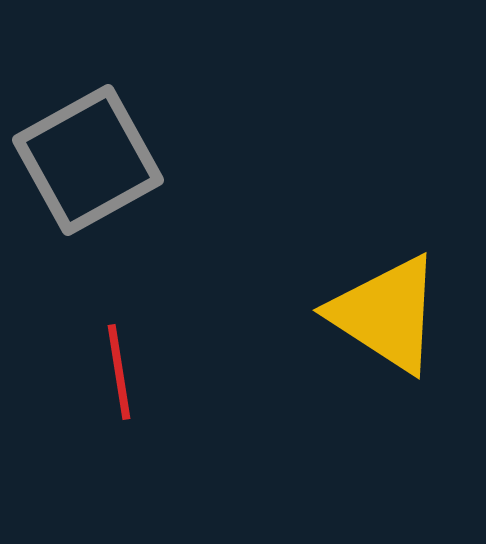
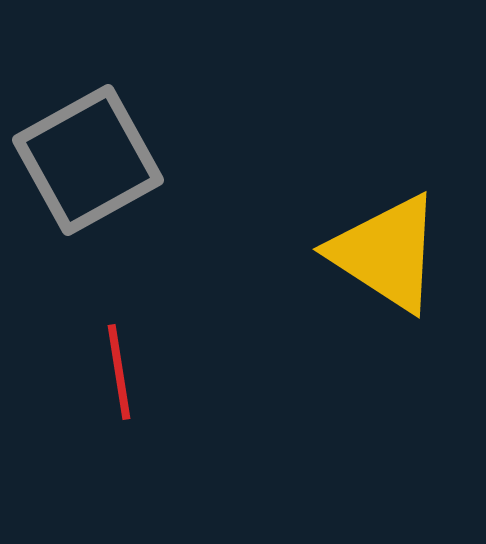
yellow triangle: moved 61 px up
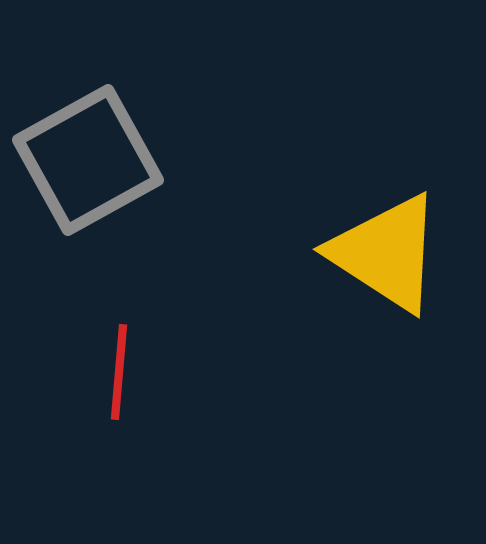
red line: rotated 14 degrees clockwise
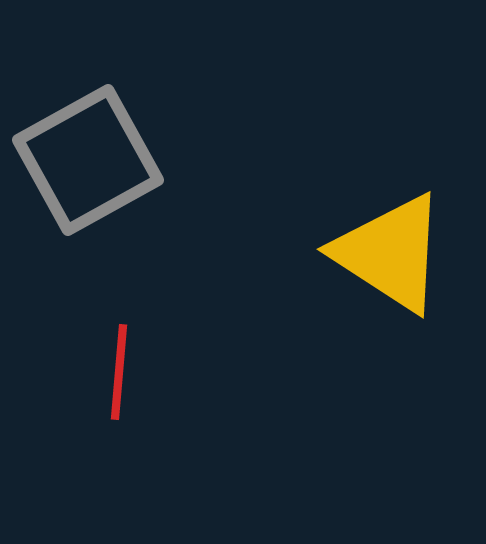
yellow triangle: moved 4 px right
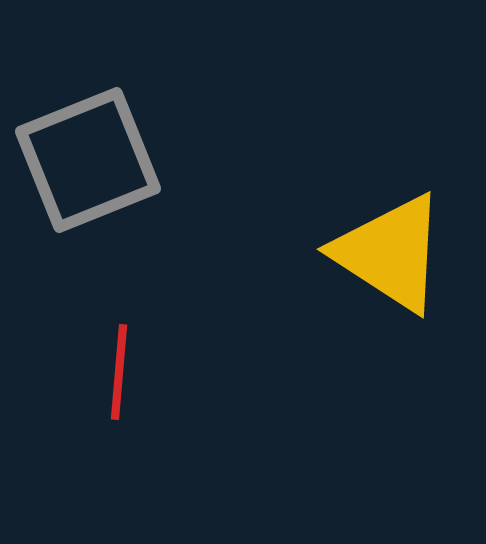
gray square: rotated 7 degrees clockwise
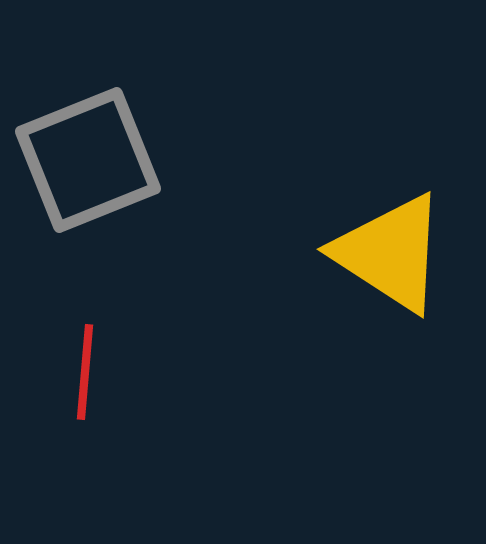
red line: moved 34 px left
